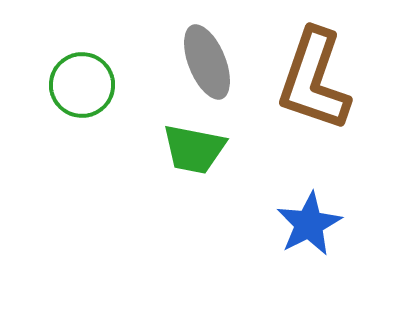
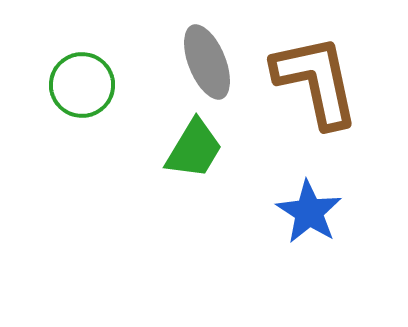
brown L-shape: moved 2 px right, 1 px down; rotated 149 degrees clockwise
green trapezoid: rotated 70 degrees counterclockwise
blue star: moved 12 px up; rotated 12 degrees counterclockwise
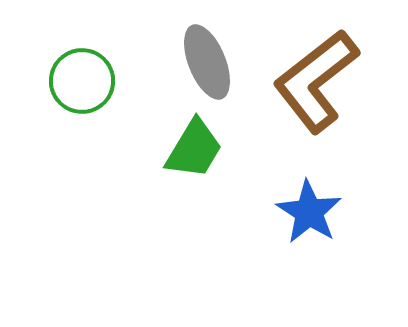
brown L-shape: rotated 116 degrees counterclockwise
green circle: moved 4 px up
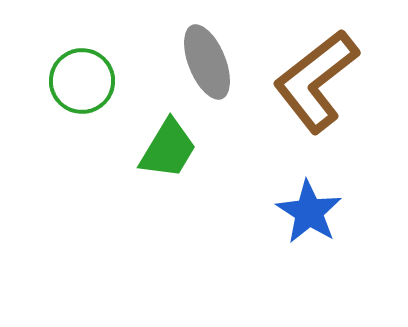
green trapezoid: moved 26 px left
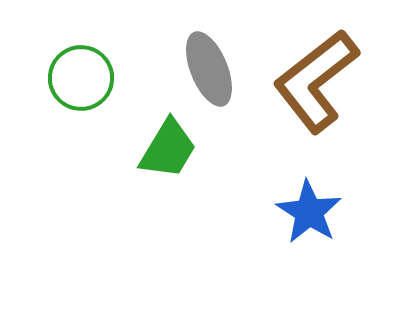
gray ellipse: moved 2 px right, 7 px down
green circle: moved 1 px left, 3 px up
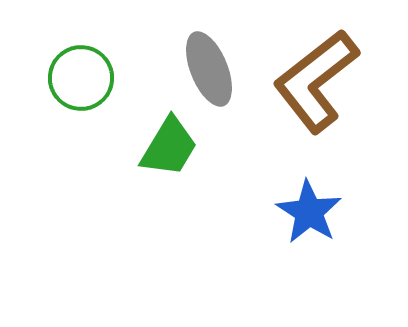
green trapezoid: moved 1 px right, 2 px up
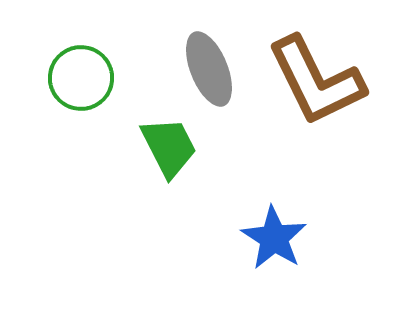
brown L-shape: rotated 78 degrees counterclockwise
green trapezoid: rotated 58 degrees counterclockwise
blue star: moved 35 px left, 26 px down
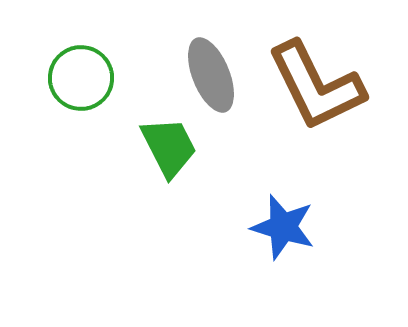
gray ellipse: moved 2 px right, 6 px down
brown L-shape: moved 5 px down
blue star: moved 9 px right, 11 px up; rotated 16 degrees counterclockwise
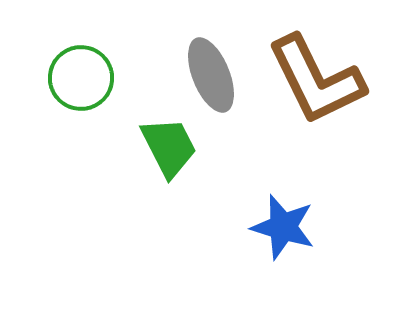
brown L-shape: moved 6 px up
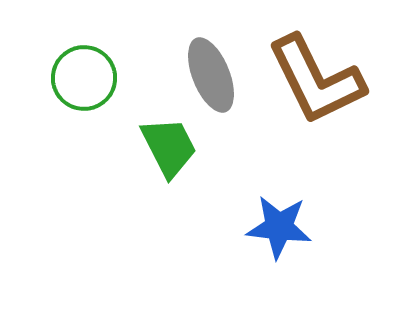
green circle: moved 3 px right
blue star: moved 4 px left; rotated 10 degrees counterclockwise
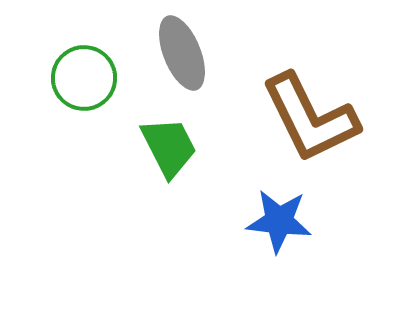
gray ellipse: moved 29 px left, 22 px up
brown L-shape: moved 6 px left, 38 px down
blue star: moved 6 px up
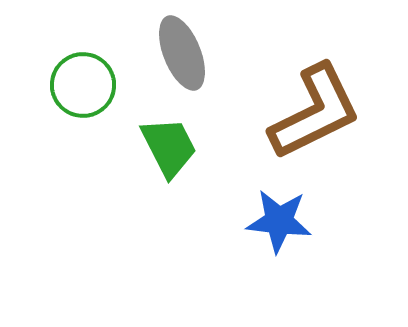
green circle: moved 1 px left, 7 px down
brown L-shape: moved 5 px right, 6 px up; rotated 90 degrees counterclockwise
